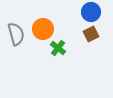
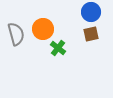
brown square: rotated 14 degrees clockwise
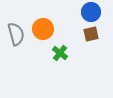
green cross: moved 2 px right, 5 px down
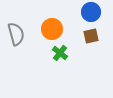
orange circle: moved 9 px right
brown square: moved 2 px down
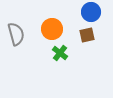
brown square: moved 4 px left, 1 px up
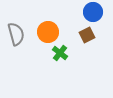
blue circle: moved 2 px right
orange circle: moved 4 px left, 3 px down
brown square: rotated 14 degrees counterclockwise
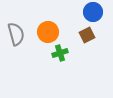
green cross: rotated 35 degrees clockwise
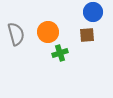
brown square: rotated 21 degrees clockwise
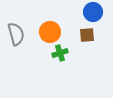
orange circle: moved 2 px right
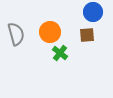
green cross: rotated 35 degrees counterclockwise
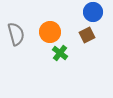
brown square: rotated 21 degrees counterclockwise
